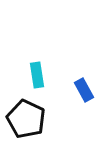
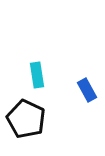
blue rectangle: moved 3 px right
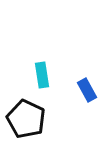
cyan rectangle: moved 5 px right
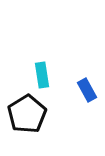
black pentagon: moved 1 px right, 5 px up; rotated 15 degrees clockwise
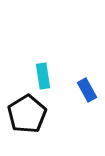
cyan rectangle: moved 1 px right, 1 px down
